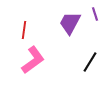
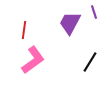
purple line: moved 1 px left, 2 px up
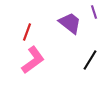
purple trapezoid: rotated 100 degrees clockwise
red line: moved 3 px right, 2 px down; rotated 12 degrees clockwise
black line: moved 2 px up
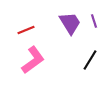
purple line: moved 9 px down
purple trapezoid: rotated 20 degrees clockwise
red line: moved 1 px left, 2 px up; rotated 48 degrees clockwise
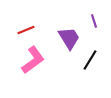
purple trapezoid: moved 1 px left, 15 px down
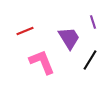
purple line: moved 1 px left, 1 px down
red line: moved 1 px left, 1 px down
pink L-shape: moved 9 px right, 2 px down; rotated 76 degrees counterclockwise
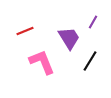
purple line: rotated 48 degrees clockwise
black line: moved 1 px down
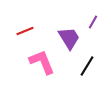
black line: moved 3 px left, 5 px down
